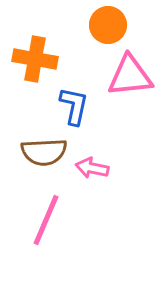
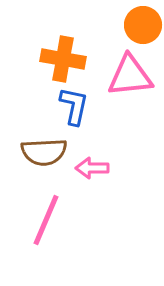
orange circle: moved 35 px right
orange cross: moved 28 px right
pink arrow: rotated 12 degrees counterclockwise
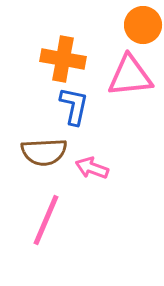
pink arrow: rotated 20 degrees clockwise
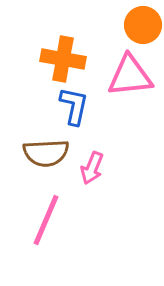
brown semicircle: moved 2 px right, 1 px down
pink arrow: rotated 88 degrees counterclockwise
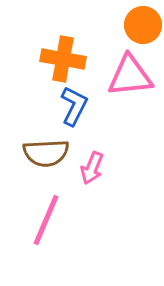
blue L-shape: rotated 15 degrees clockwise
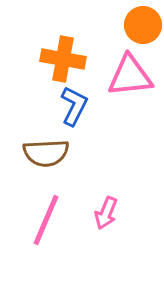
pink arrow: moved 14 px right, 45 px down
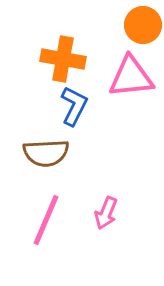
pink triangle: moved 1 px right, 1 px down
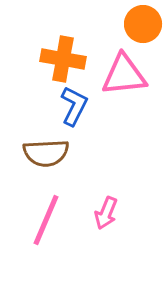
orange circle: moved 1 px up
pink triangle: moved 7 px left, 2 px up
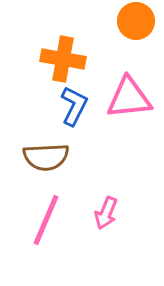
orange circle: moved 7 px left, 3 px up
pink triangle: moved 5 px right, 23 px down
brown semicircle: moved 4 px down
